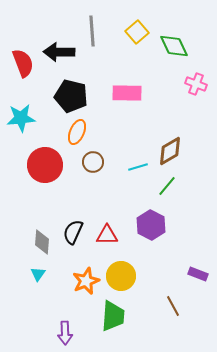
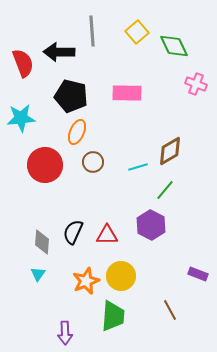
green line: moved 2 px left, 4 px down
brown line: moved 3 px left, 4 px down
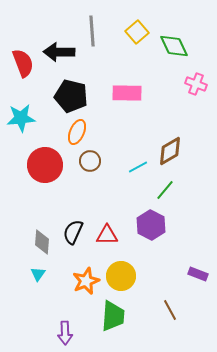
brown circle: moved 3 px left, 1 px up
cyan line: rotated 12 degrees counterclockwise
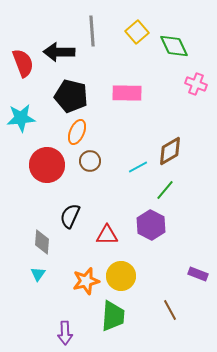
red circle: moved 2 px right
black semicircle: moved 3 px left, 16 px up
orange star: rotated 8 degrees clockwise
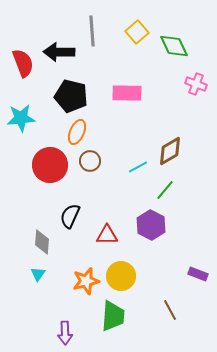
red circle: moved 3 px right
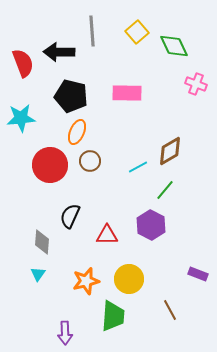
yellow circle: moved 8 px right, 3 px down
